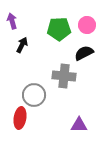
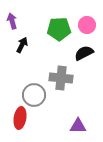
gray cross: moved 3 px left, 2 px down
purple triangle: moved 1 px left, 1 px down
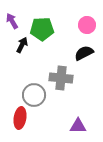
purple arrow: rotated 14 degrees counterclockwise
green pentagon: moved 17 px left
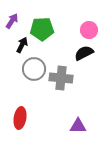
purple arrow: rotated 63 degrees clockwise
pink circle: moved 2 px right, 5 px down
gray circle: moved 26 px up
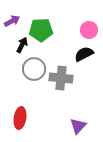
purple arrow: rotated 28 degrees clockwise
green pentagon: moved 1 px left, 1 px down
black semicircle: moved 1 px down
purple triangle: rotated 48 degrees counterclockwise
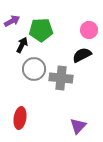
black semicircle: moved 2 px left, 1 px down
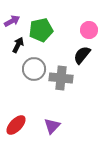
green pentagon: rotated 10 degrees counterclockwise
black arrow: moved 4 px left
black semicircle: rotated 24 degrees counterclockwise
red ellipse: moved 4 px left, 7 px down; rotated 35 degrees clockwise
purple triangle: moved 26 px left
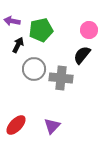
purple arrow: rotated 140 degrees counterclockwise
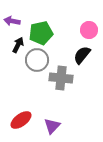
green pentagon: moved 3 px down
gray circle: moved 3 px right, 9 px up
red ellipse: moved 5 px right, 5 px up; rotated 10 degrees clockwise
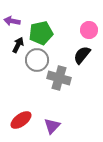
gray cross: moved 2 px left; rotated 10 degrees clockwise
